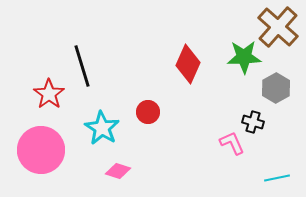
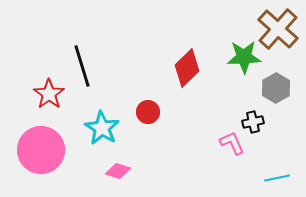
brown cross: moved 2 px down
red diamond: moved 1 px left, 4 px down; rotated 21 degrees clockwise
black cross: rotated 30 degrees counterclockwise
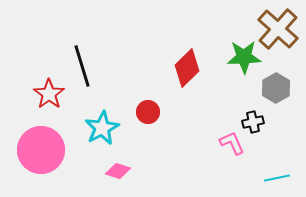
cyan star: rotated 12 degrees clockwise
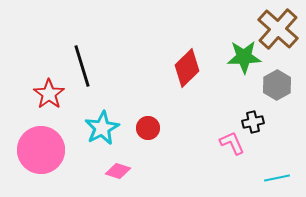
gray hexagon: moved 1 px right, 3 px up
red circle: moved 16 px down
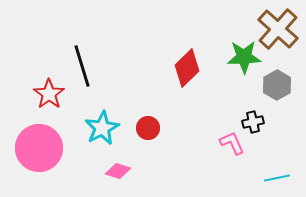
pink circle: moved 2 px left, 2 px up
